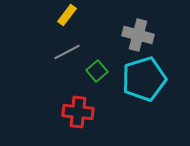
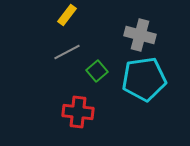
gray cross: moved 2 px right
cyan pentagon: rotated 9 degrees clockwise
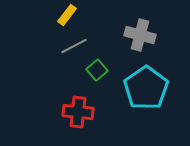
gray line: moved 7 px right, 6 px up
green square: moved 1 px up
cyan pentagon: moved 2 px right, 9 px down; rotated 27 degrees counterclockwise
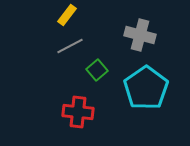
gray line: moved 4 px left
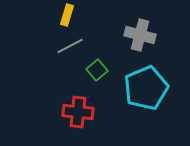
yellow rectangle: rotated 20 degrees counterclockwise
cyan pentagon: rotated 12 degrees clockwise
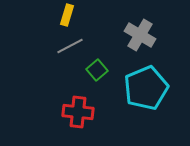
gray cross: rotated 16 degrees clockwise
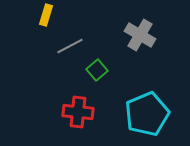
yellow rectangle: moved 21 px left
cyan pentagon: moved 1 px right, 26 px down
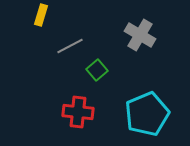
yellow rectangle: moved 5 px left
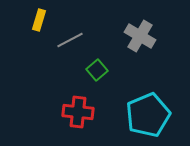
yellow rectangle: moved 2 px left, 5 px down
gray cross: moved 1 px down
gray line: moved 6 px up
cyan pentagon: moved 1 px right, 1 px down
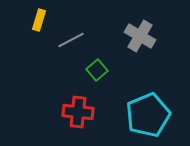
gray line: moved 1 px right
